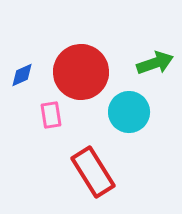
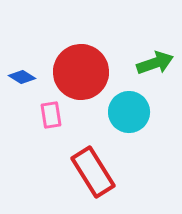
blue diamond: moved 2 px down; rotated 56 degrees clockwise
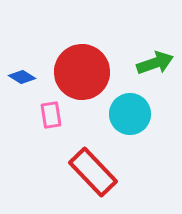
red circle: moved 1 px right
cyan circle: moved 1 px right, 2 px down
red rectangle: rotated 12 degrees counterclockwise
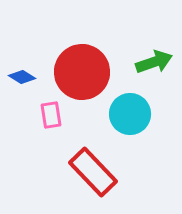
green arrow: moved 1 px left, 1 px up
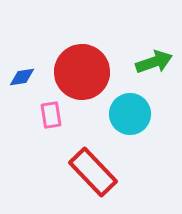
blue diamond: rotated 40 degrees counterclockwise
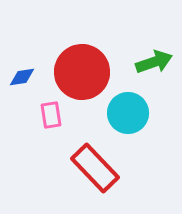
cyan circle: moved 2 px left, 1 px up
red rectangle: moved 2 px right, 4 px up
